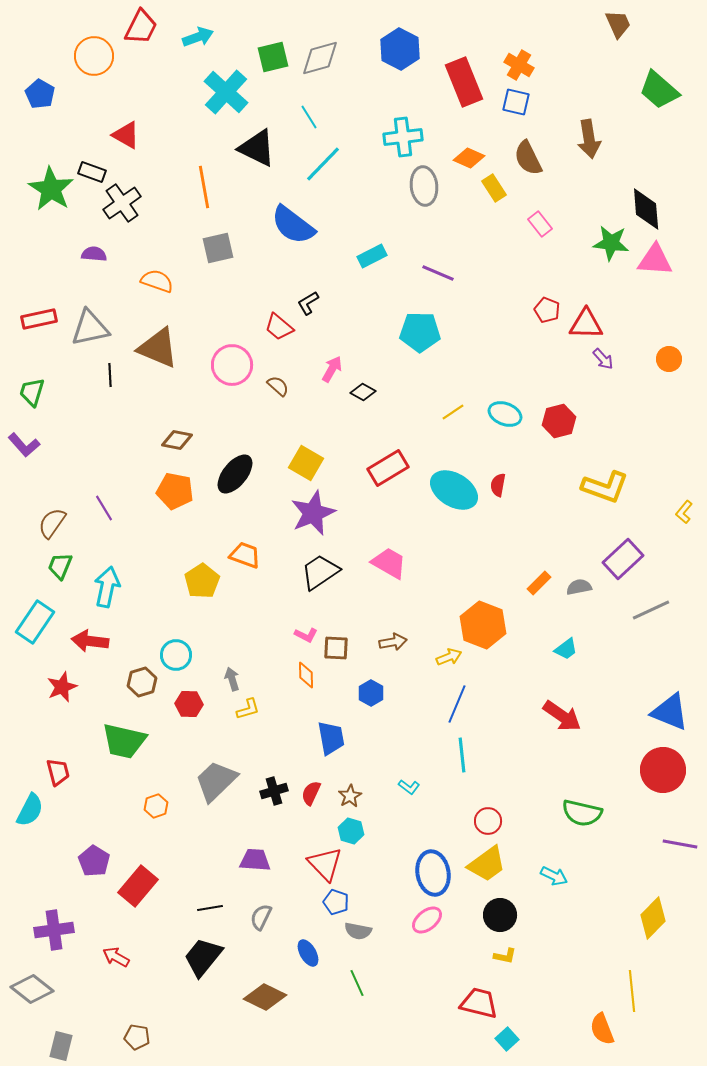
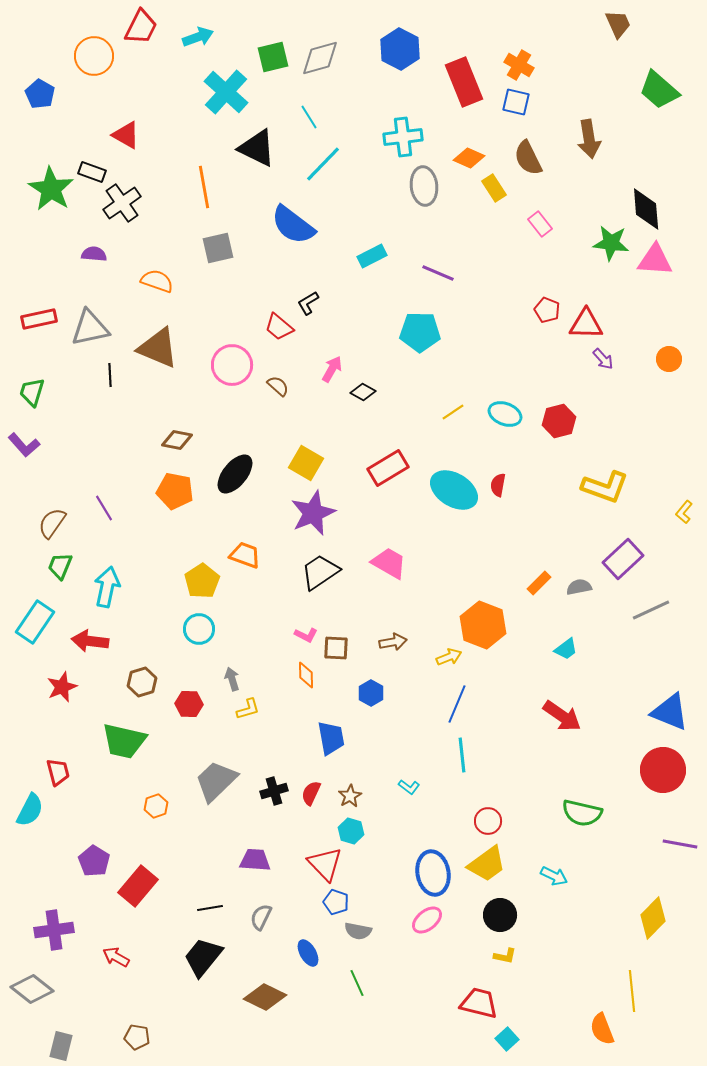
cyan circle at (176, 655): moved 23 px right, 26 px up
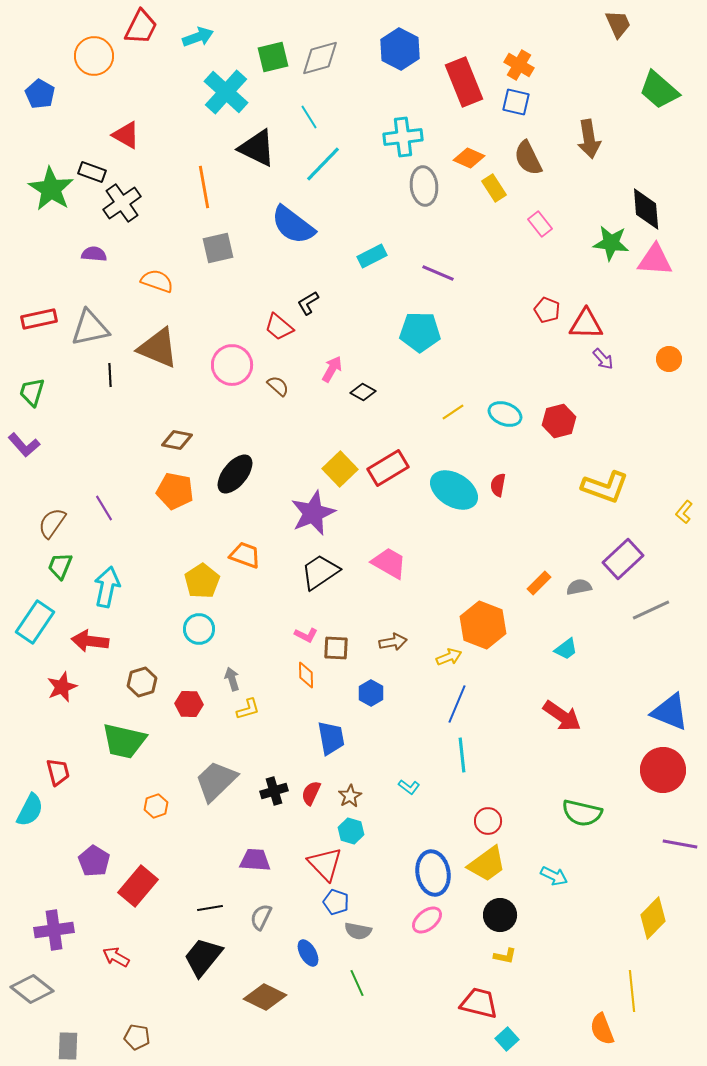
yellow square at (306, 463): moved 34 px right, 6 px down; rotated 16 degrees clockwise
gray rectangle at (61, 1046): moved 7 px right; rotated 12 degrees counterclockwise
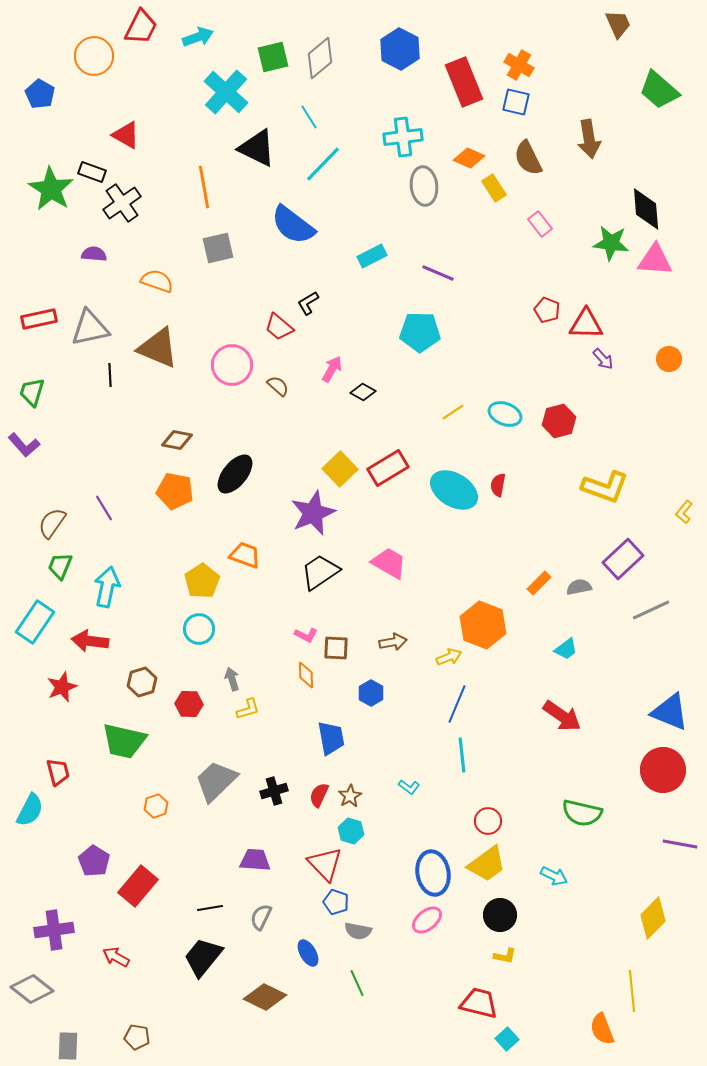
gray diamond at (320, 58): rotated 24 degrees counterclockwise
red semicircle at (311, 793): moved 8 px right, 2 px down
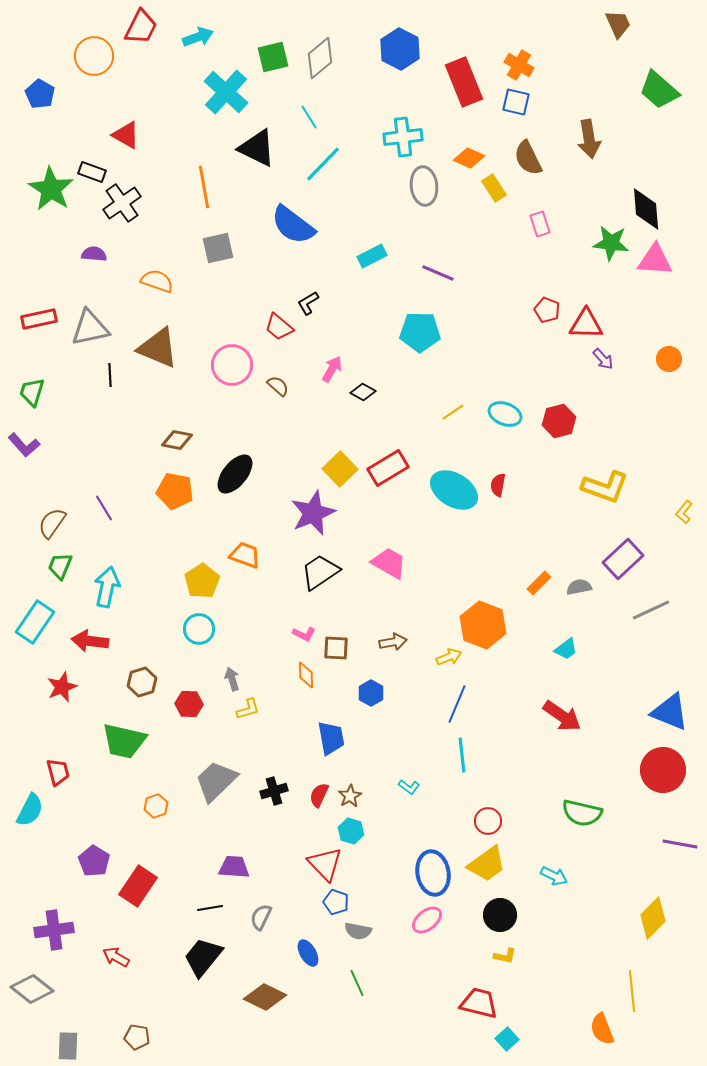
pink rectangle at (540, 224): rotated 20 degrees clockwise
pink L-shape at (306, 635): moved 2 px left, 1 px up
purple trapezoid at (255, 860): moved 21 px left, 7 px down
red rectangle at (138, 886): rotated 6 degrees counterclockwise
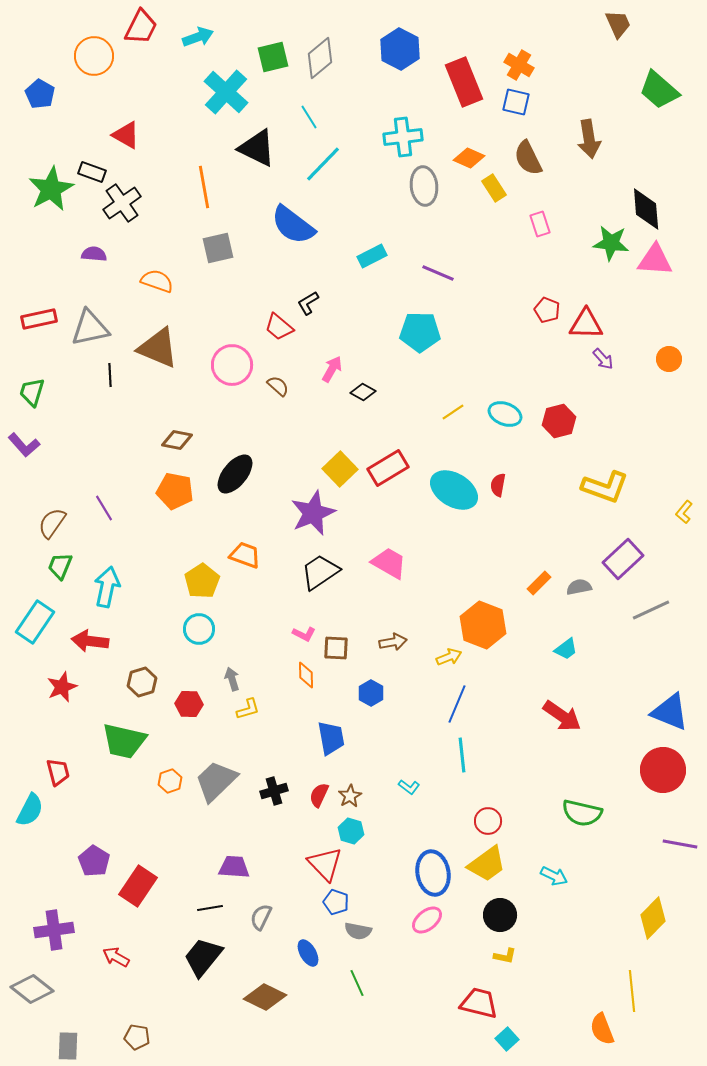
green star at (51, 189): rotated 12 degrees clockwise
orange hexagon at (156, 806): moved 14 px right, 25 px up
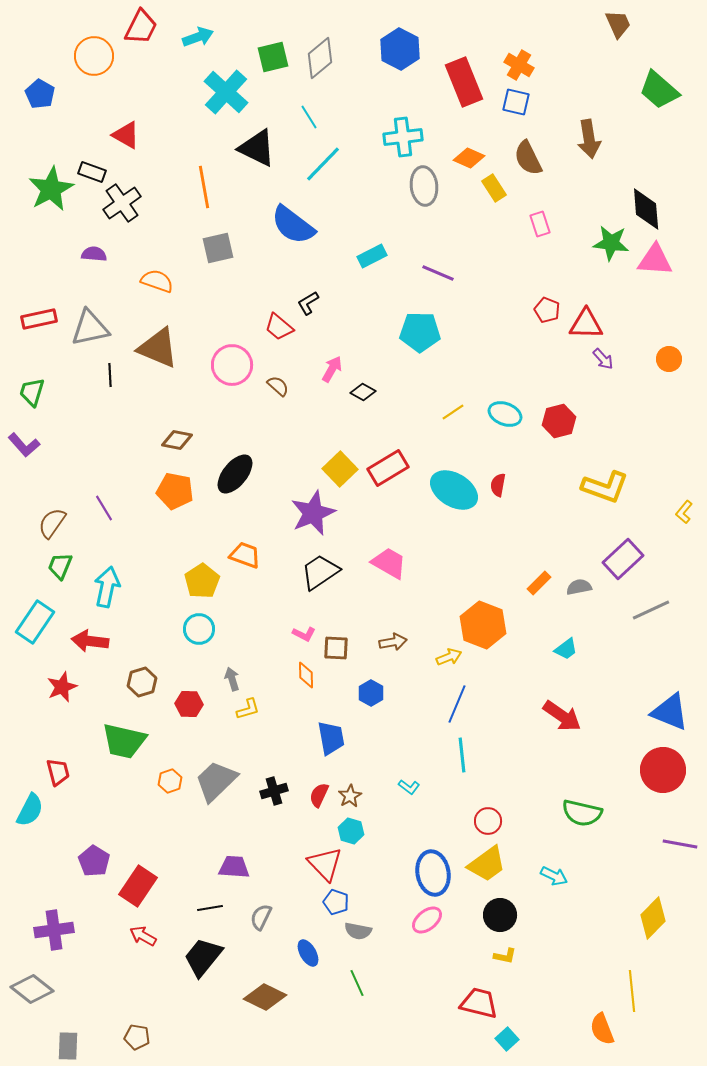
red arrow at (116, 957): moved 27 px right, 21 px up
